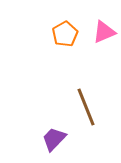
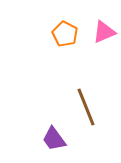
orange pentagon: rotated 15 degrees counterclockwise
purple trapezoid: rotated 80 degrees counterclockwise
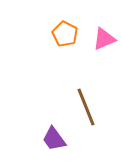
pink triangle: moved 7 px down
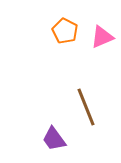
orange pentagon: moved 3 px up
pink triangle: moved 2 px left, 2 px up
